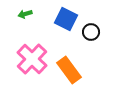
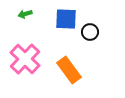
blue square: rotated 25 degrees counterclockwise
black circle: moved 1 px left
pink cross: moved 7 px left
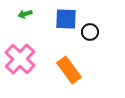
pink cross: moved 5 px left
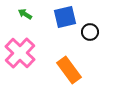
green arrow: rotated 48 degrees clockwise
blue square: moved 1 px left, 2 px up; rotated 15 degrees counterclockwise
pink cross: moved 6 px up
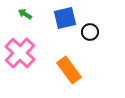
blue square: moved 1 px down
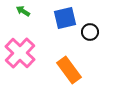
green arrow: moved 2 px left, 3 px up
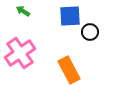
blue square: moved 5 px right, 2 px up; rotated 10 degrees clockwise
pink cross: rotated 12 degrees clockwise
orange rectangle: rotated 8 degrees clockwise
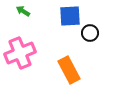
black circle: moved 1 px down
pink cross: rotated 12 degrees clockwise
